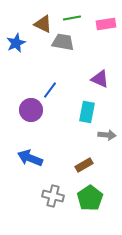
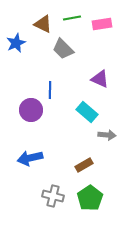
pink rectangle: moved 4 px left
gray trapezoid: moved 7 px down; rotated 145 degrees counterclockwise
blue line: rotated 36 degrees counterclockwise
cyan rectangle: rotated 60 degrees counterclockwise
blue arrow: rotated 35 degrees counterclockwise
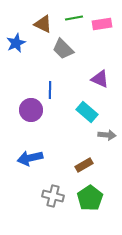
green line: moved 2 px right
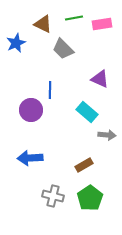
blue arrow: rotated 10 degrees clockwise
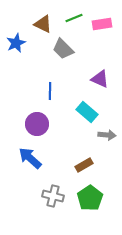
green line: rotated 12 degrees counterclockwise
blue line: moved 1 px down
purple circle: moved 6 px right, 14 px down
blue arrow: rotated 45 degrees clockwise
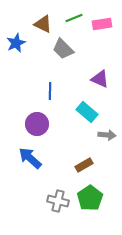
gray cross: moved 5 px right, 5 px down
